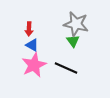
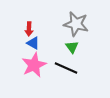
green triangle: moved 1 px left, 6 px down
blue triangle: moved 1 px right, 2 px up
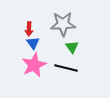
gray star: moved 13 px left; rotated 15 degrees counterclockwise
blue triangle: rotated 24 degrees clockwise
black line: rotated 10 degrees counterclockwise
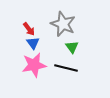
gray star: rotated 25 degrees clockwise
red arrow: rotated 40 degrees counterclockwise
pink star: rotated 15 degrees clockwise
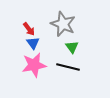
black line: moved 2 px right, 1 px up
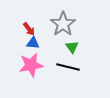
gray star: rotated 15 degrees clockwise
blue triangle: rotated 48 degrees counterclockwise
pink star: moved 3 px left
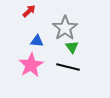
gray star: moved 2 px right, 4 px down
red arrow: moved 18 px up; rotated 96 degrees counterclockwise
blue triangle: moved 4 px right, 2 px up
pink star: rotated 20 degrees counterclockwise
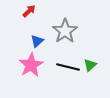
gray star: moved 3 px down
blue triangle: rotated 48 degrees counterclockwise
green triangle: moved 18 px right, 18 px down; rotated 24 degrees clockwise
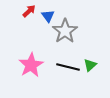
blue triangle: moved 11 px right, 25 px up; rotated 24 degrees counterclockwise
